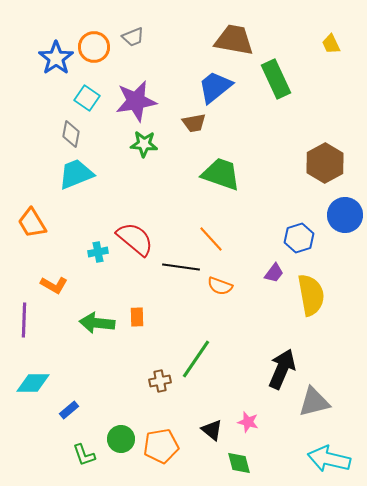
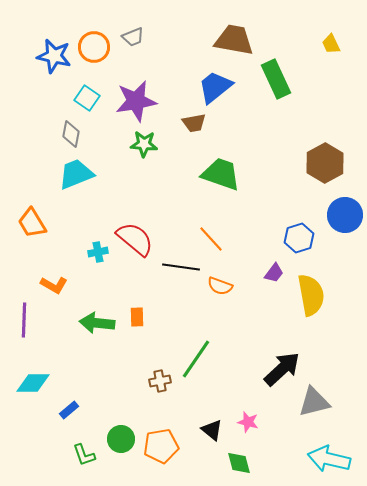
blue star at (56, 58): moved 2 px left, 2 px up; rotated 24 degrees counterclockwise
black arrow at (282, 369): rotated 24 degrees clockwise
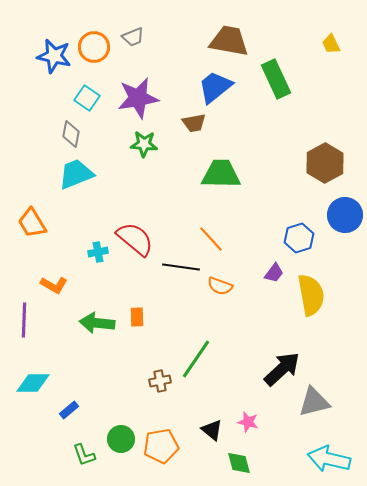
brown trapezoid at (234, 40): moved 5 px left, 1 px down
purple star at (136, 101): moved 2 px right, 3 px up
green trapezoid at (221, 174): rotated 18 degrees counterclockwise
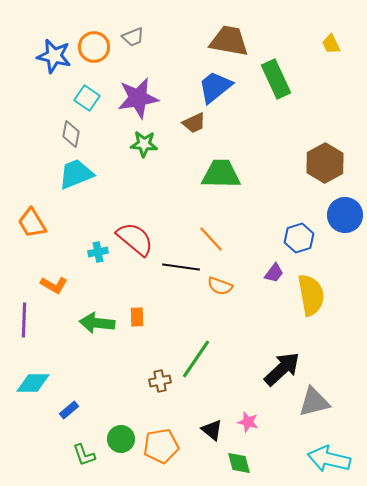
brown trapezoid at (194, 123): rotated 15 degrees counterclockwise
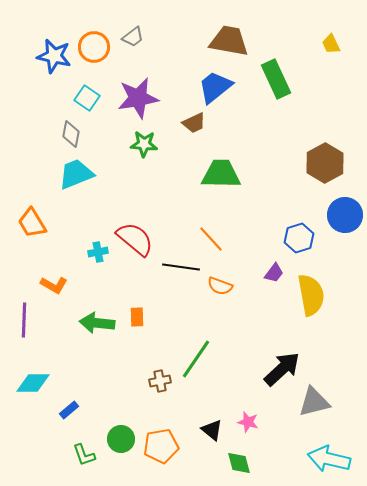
gray trapezoid at (133, 37): rotated 15 degrees counterclockwise
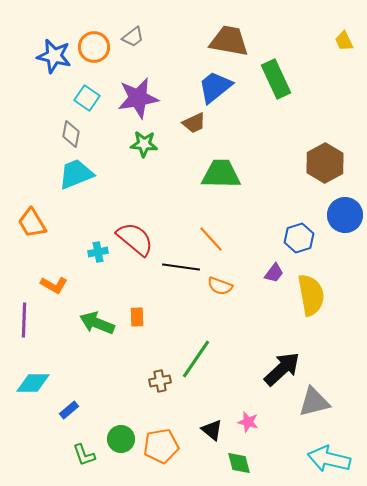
yellow trapezoid at (331, 44): moved 13 px right, 3 px up
green arrow at (97, 323): rotated 16 degrees clockwise
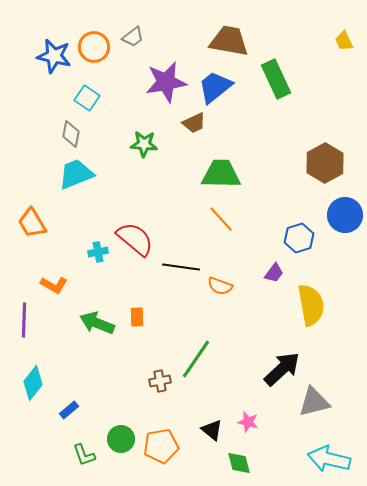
purple star at (138, 98): moved 28 px right, 16 px up
orange line at (211, 239): moved 10 px right, 20 px up
yellow semicircle at (311, 295): moved 10 px down
cyan diamond at (33, 383): rotated 52 degrees counterclockwise
